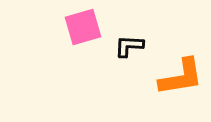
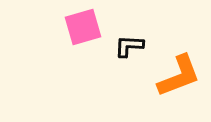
orange L-shape: moved 2 px left, 1 px up; rotated 12 degrees counterclockwise
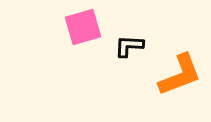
orange L-shape: moved 1 px right, 1 px up
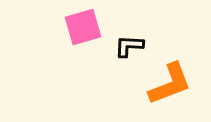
orange L-shape: moved 10 px left, 9 px down
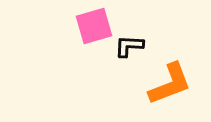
pink square: moved 11 px right, 1 px up
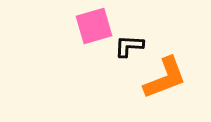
orange L-shape: moved 5 px left, 6 px up
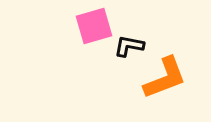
black L-shape: rotated 8 degrees clockwise
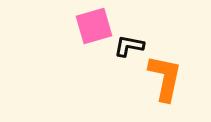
orange L-shape: rotated 57 degrees counterclockwise
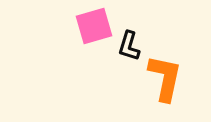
black L-shape: rotated 84 degrees counterclockwise
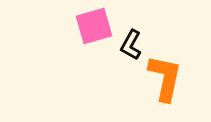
black L-shape: moved 2 px right, 1 px up; rotated 12 degrees clockwise
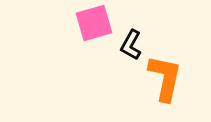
pink square: moved 3 px up
